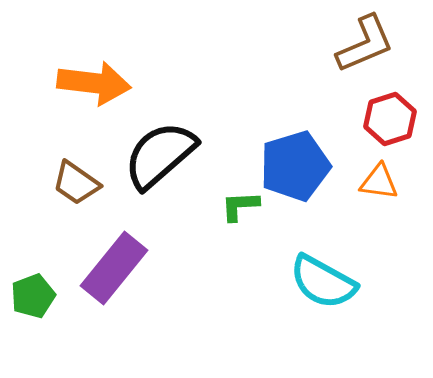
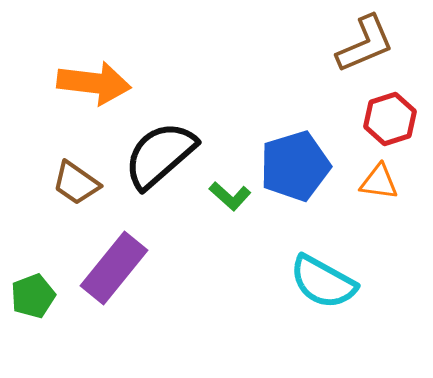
green L-shape: moved 10 px left, 10 px up; rotated 135 degrees counterclockwise
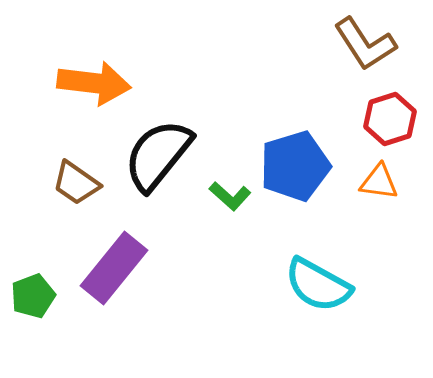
brown L-shape: rotated 80 degrees clockwise
black semicircle: moved 2 px left; rotated 10 degrees counterclockwise
cyan semicircle: moved 5 px left, 3 px down
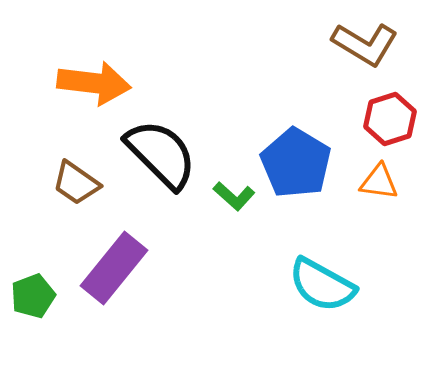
brown L-shape: rotated 26 degrees counterclockwise
black semicircle: moved 3 px right, 1 px up; rotated 96 degrees clockwise
blue pentagon: moved 1 px right, 3 px up; rotated 24 degrees counterclockwise
green L-shape: moved 4 px right
cyan semicircle: moved 4 px right
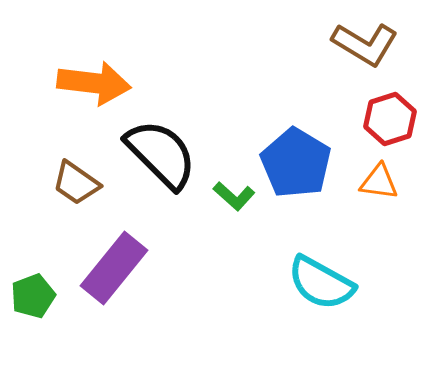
cyan semicircle: moved 1 px left, 2 px up
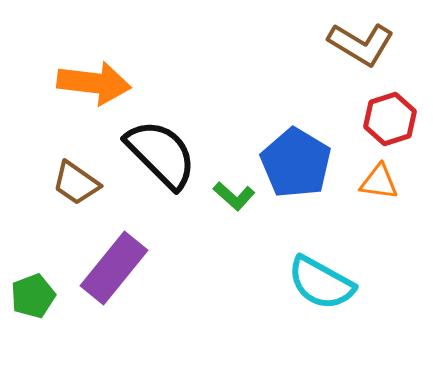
brown L-shape: moved 4 px left
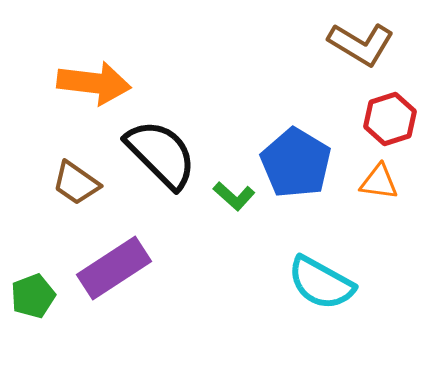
purple rectangle: rotated 18 degrees clockwise
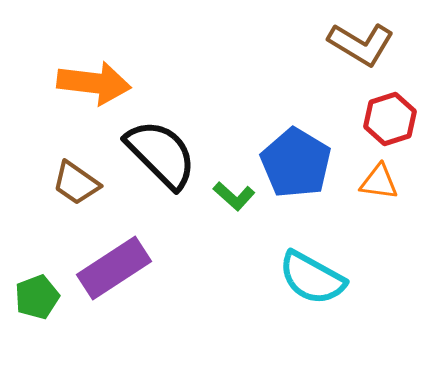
cyan semicircle: moved 9 px left, 5 px up
green pentagon: moved 4 px right, 1 px down
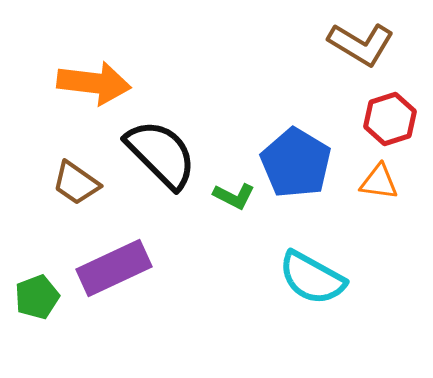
green L-shape: rotated 15 degrees counterclockwise
purple rectangle: rotated 8 degrees clockwise
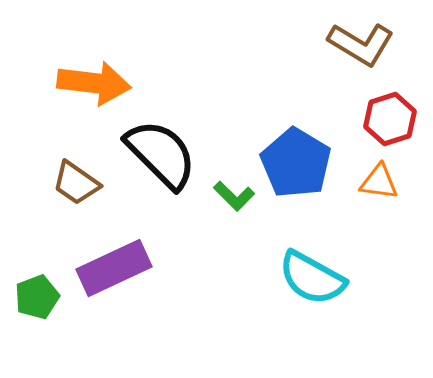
green L-shape: rotated 18 degrees clockwise
